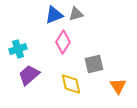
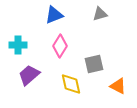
gray triangle: moved 24 px right
pink diamond: moved 3 px left, 4 px down
cyan cross: moved 4 px up; rotated 18 degrees clockwise
orange triangle: rotated 30 degrees counterclockwise
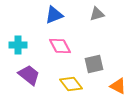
gray triangle: moved 3 px left
pink diamond: rotated 60 degrees counterclockwise
purple trapezoid: rotated 80 degrees clockwise
yellow diamond: rotated 25 degrees counterclockwise
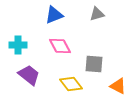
gray square: rotated 18 degrees clockwise
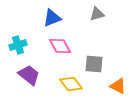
blue triangle: moved 2 px left, 3 px down
cyan cross: rotated 18 degrees counterclockwise
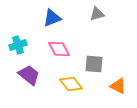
pink diamond: moved 1 px left, 3 px down
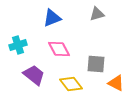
gray square: moved 2 px right
purple trapezoid: moved 5 px right
orange triangle: moved 2 px left, 3 px up
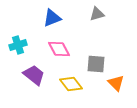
orange triangle: rotated 18 degrees clockwise
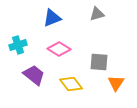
pink diamond: rotated 30 degrees counterclockwise
gray square: moved 3 px right, 2 px up
orange triangle: rotated 18 degrees clockwise
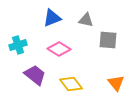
gray triangle: moved 11 px left, 6 px down; rotated 28 degrees clockwise
gray square: moved 9 px right, 22 px up
purple trapezoid: moved 1 px right
orange triangle: rotated 12 degrees counterclockwise
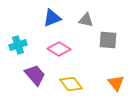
purple trapezoid: rotated 10 degrees clockwise
